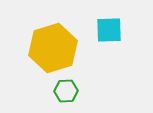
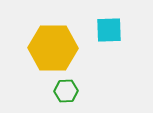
yellow hexagon: rotated 18 degrees clockwise
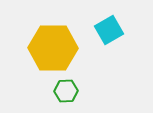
cyan square: rotated 28 degrees counterclockwise
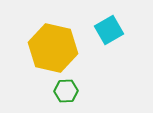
yellow hexagon: rotated 12 degrees clockwise
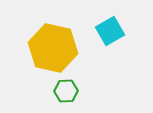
cyan square: moved 1 px right, 1 px down
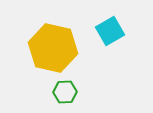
green hexagon: moved 1 px left, 1 px down
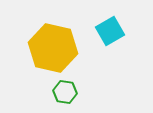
green hexagon: rotated 10 degrees clockwise
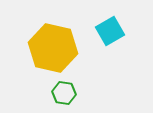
green hexagon: moved 1 px left, 1 px down
